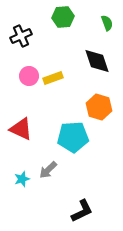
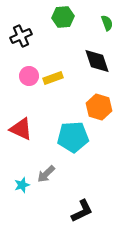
gray arrow: moved 2 px left, 4 px down
cyan star: moved 6 px down
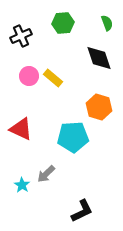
green hexagon: moved 6 px down
black diamond: moved 2 px right, 3 px up
yellow rectangle: rotated 60 degrees clockwise
cyan star: rotated 21 degrees counterclockwise
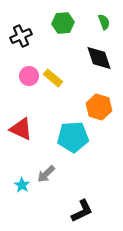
green semicircle: moved 3 px left, 1 px up
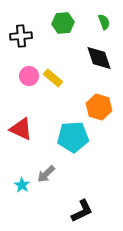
black cross: rotated 20 degrees clockwise
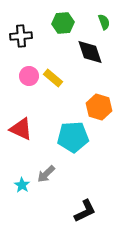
black diamond: moved 9 px left, 6 px up
black L-shape: moved 3 px right
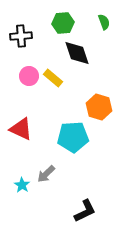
black diamond: moved 13 px left, 1 px down
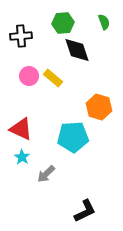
black diamond: moved 3 px up
cyan star: moved 28 px up
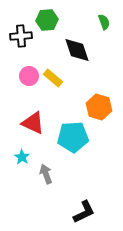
green hexagon: moved 16 px left, 3 px up
red triangle: moved 12 px right, 6 px up
gray arrow: rotated 114 degrees clockwise
black L-shape: moved 1 px left, 1 px down
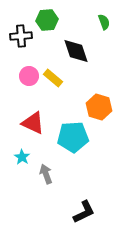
black diamond: moved 1 px left, 1 px down
